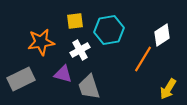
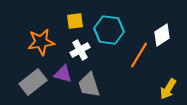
cyan hexagon: rotated 16 degrees clockwise
orange line: moved 4 px left, 4 px up
gray rectangle: moved 12 px right, 3 px down; rotated 12 degrees counterclockwise
gray trapezoid: moved 2 px up
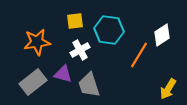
orange star: moved 4 px left
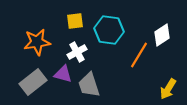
white cross: moved 3 px left, 2 px down
